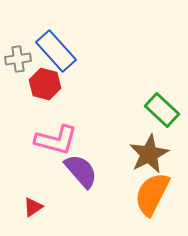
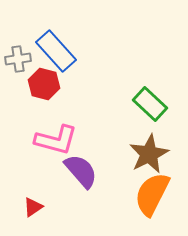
red hexagon: moved 1 px left
green rectangle: moved 12 px left, 6 px up
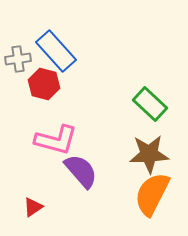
brown star: rotated 24 degrees clockwise
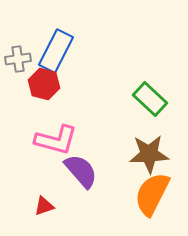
blue rectangle: rotated 69 degrees clockwise
green rectangle: moved 5 px up
red triangle: moved 11 px right, 1 px up; rotated 15 degrees clockwise
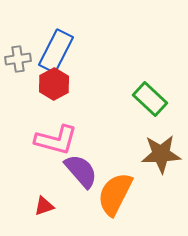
red hexagon: moved 10 px right; rotated 16 degrees clockwise
brown star: moved 12 px right
orange semicircle: moved 37 px left
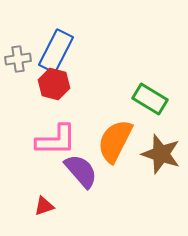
red hexagon: rotated 16 degrees counterclockwise
green rectangle: rotated 12 degrees counterclockwise
pink L-shape: rotated 15 degrees counterclockwise
brown star: rotated 21 degrees clockwise
orange semicircle: moved 53 px up
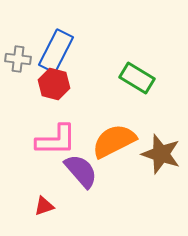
gray cross: rotated 15 degrees clockwise
green rectangle: moved 13 px left, 21 px up
orange semicircle: moved 1 px left; rotated 36 degrees clockwise
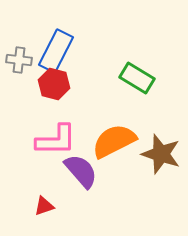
gray cross: moved 1 px right, 1 px down
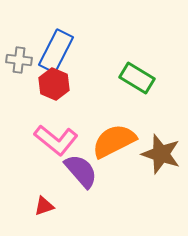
red hexagon: rotated 8 degrees clockwise
pink L-shape: rotated 39 degrees clockwise
